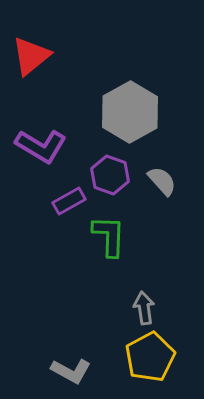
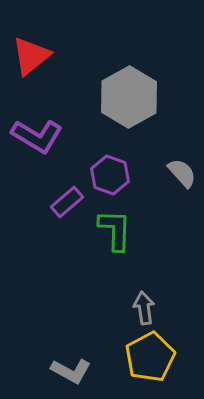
gray hexagon: moved 1 px left, 15 px up
purple L-shape: moved 4 px left, 10 px up
gray semicircle: moved 20 px right, 8 px up
purple rectangle: moved 2 px left, 1 px down; rotated 12 degrees counterclockwise
green L-shape: moved 6 px right, 6 px up
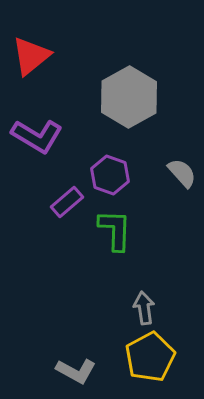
gray L-shape: moved 5 px right
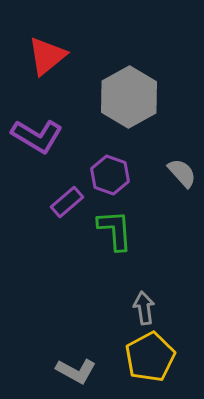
red triangle: moved 16 px right
green L-shape: rotated 6 degrees counterclockwise
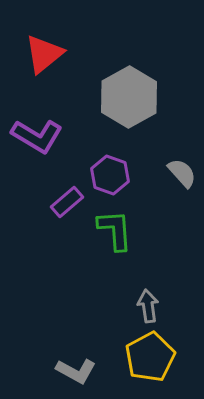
red triangle: moved 3 px left, 2 px up
gray arrow: moved 4 px right, 2 px up
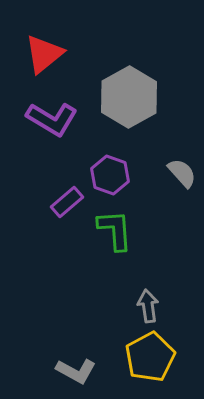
purple L-shape: moved 15 px right, 17 px up
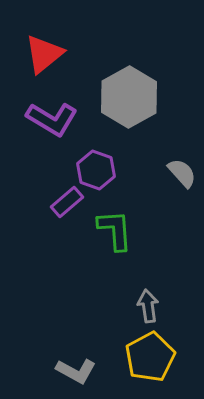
purple hexagon: moved 14 px left, 5 px up
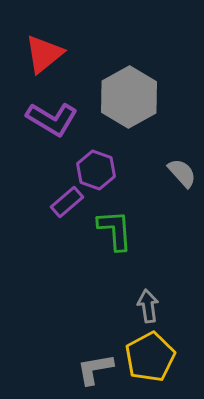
gray L-shape: moved 19 px right, 2 px up; rotated 141 degrees clockwise
